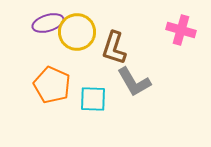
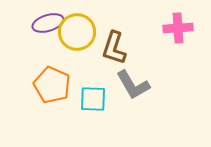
pink cross: moved 3 px left, 2 px up; rotated 20 degrees counterclockwise
gray L-shape: moved 1 px left, 3 px down
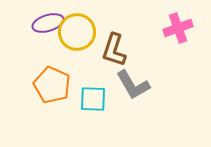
pink cross: rotated 16 degrees counterclockwise
brown L-shape: moved 2 px down
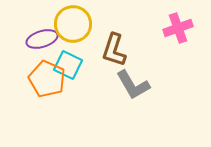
purple ellipse: moved 6 px left, 16 px down
yellow circle: moved 4 px left, 8 px up
orange pentagon: moved 5 px left, 6 px up
cyan square: moved 25 px left, 34 px up; rotated 24 degrees clockwise
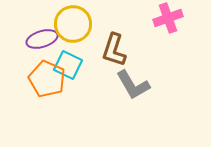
pink cross: moved 10 px left, 10 px up
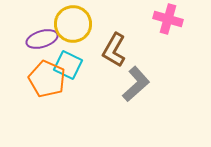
pink cross: moved 1 px down; rotated 36 degrees clockwise
brown L-shape: rotated 12 degrees clockwise
gray L-shape: moved 3 px right, 1 px up; rotated 102 degrees counterclockwise
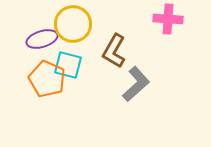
pink cross: rotated 12 degrees counterclockwise
brown L-shape: moved 1 px down
cyan square: rotated 12 degrees counterclockwise
